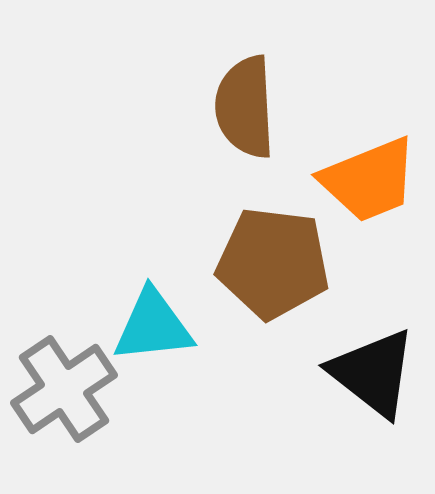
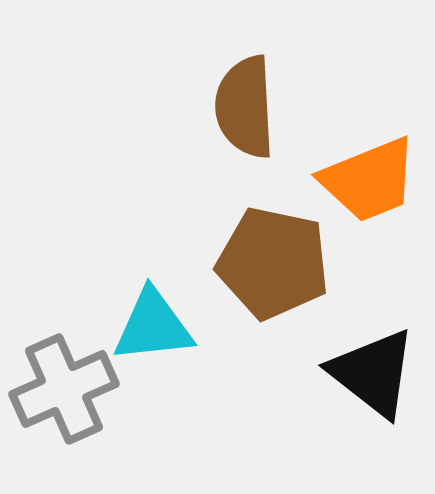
brown pentagon: rotated 5 degrees clockwise
gray cross: rotated 10 degrees clockwise
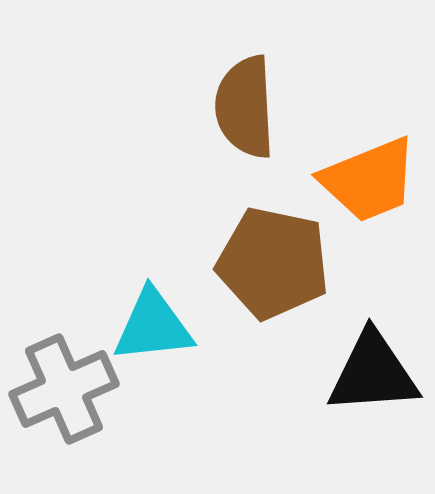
black triangle: rotated 42 degrees counterclockwise
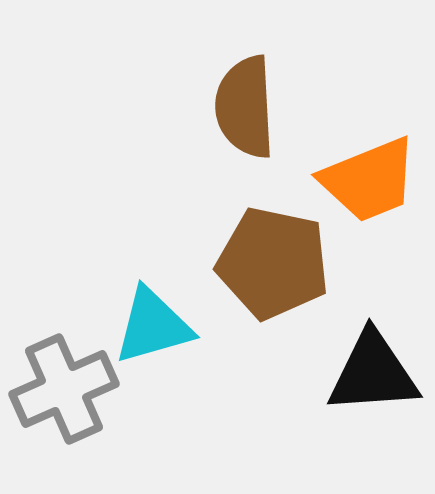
cyan triangle: rotated 10 degrees counterclockwise
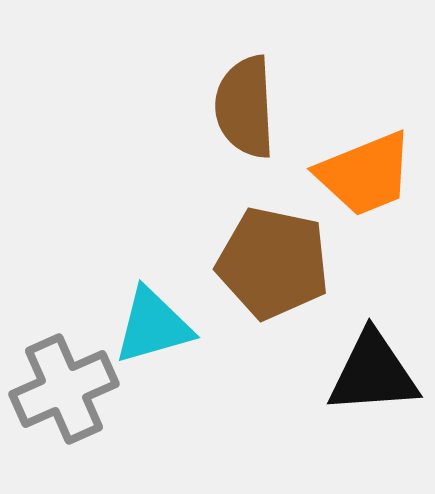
orange trapezoid: moved 4 px left, 6 px up
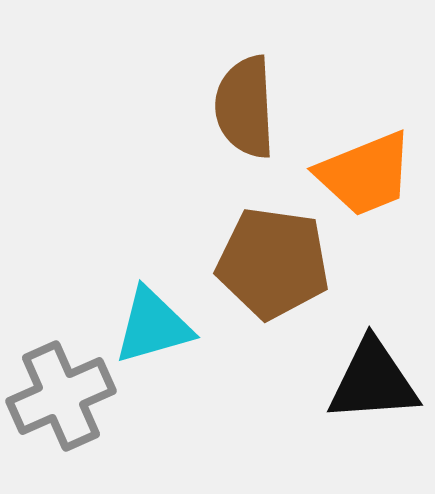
brown pentagon: rotated 4 degrees counterclockwise
black triangle: moved 8 px down
gray cross: moved 3 px left, 7 px down
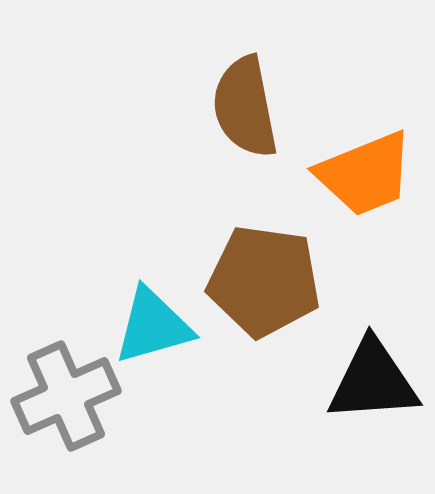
brown semicircle: rotated 8 degrees counterclockwise
brown pentagon: moved 9 px left, 18 px down
gray cross: moved 5 px right
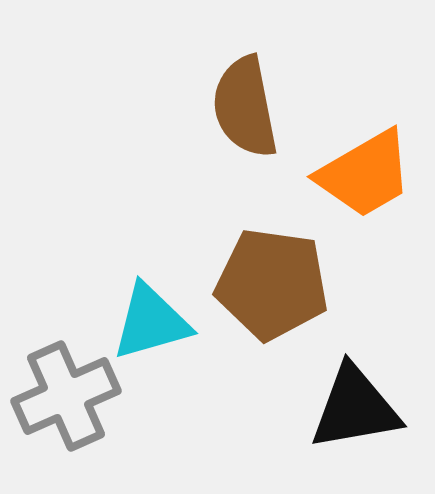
orange trapezoid: rotated 8 degrees counterclockwise
brown pentagon: moved 8 px right, 3 px down
cyan triangle: moved 2 px left, 4 px up
black triangle: moved 18 px left, 27 px down; rotated 6 degrees counterclockwise
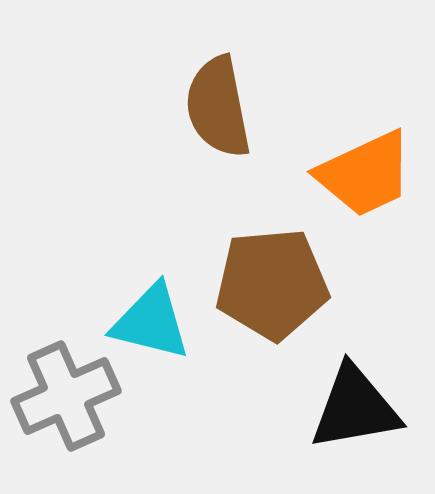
brown semicircle: moved 27 px left
orange trapezoid: rotated 5 degrees clockwise
brown pentagon: rotated 13 degrees counterclockwise
cyan triangle: rotated 30 degrees clockwise
